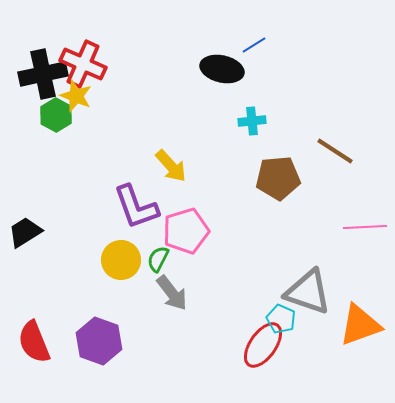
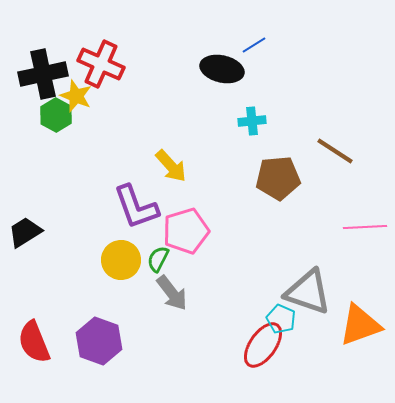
red cross: moved 18 px right
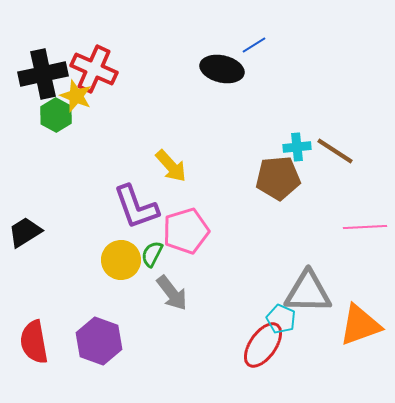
red cross: moved 7 px left, 5 px down
cyan cross: moved 45 px right, 26 px down
green semicircle: moved 6 px left, 5 px up
gray triangle: rotated 18 degrees counterclockwise
red semicircle: rotated 12 degrees clockwise
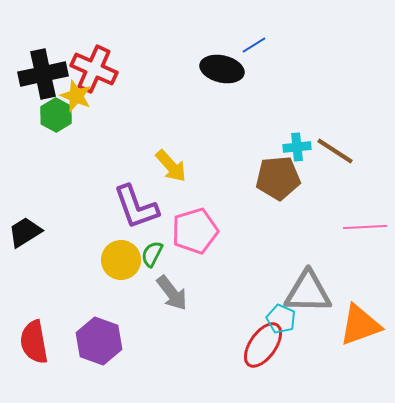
pink pentagon: moved 9 px right
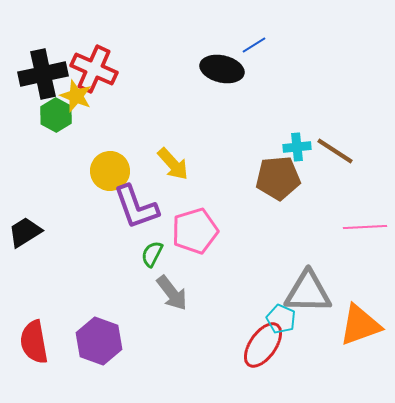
yellow arrow: moved 2 px right, 2 px up
yellow circle: moved 11 px left, 89 px up
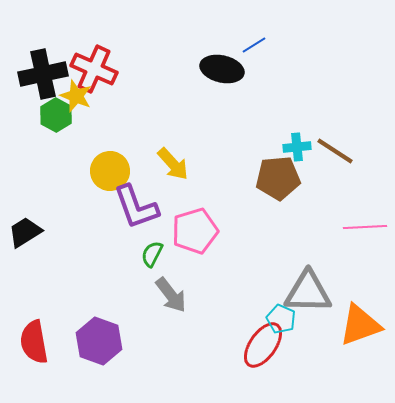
gray arrow: moved 1 px left, 2 px down
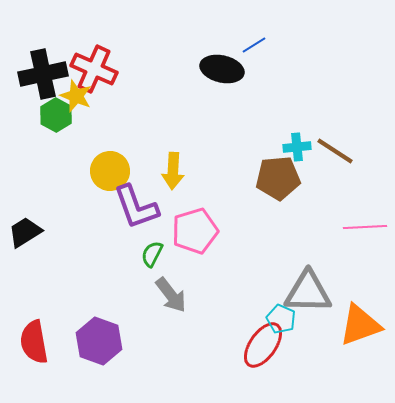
yellow arrow: moved 7 px down; rotated 45 degrees clockwise
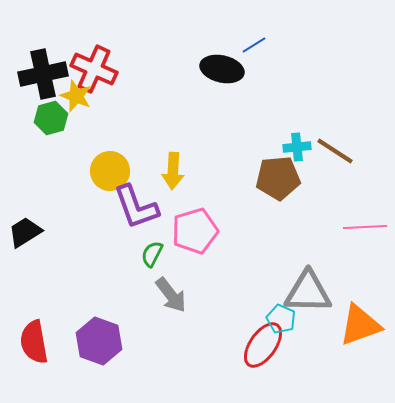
green hexagon: moved 5 px left, 3 px down; rotated 16 degrees clockwise
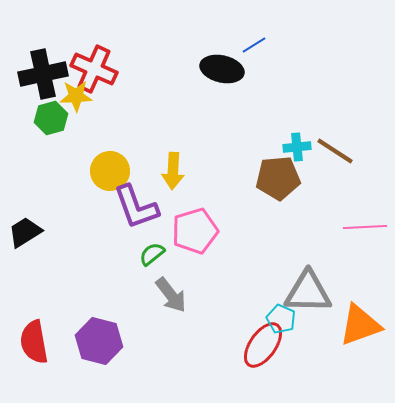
yellow star: rotated 24 degrees counterclockwise
green semicircle: rotated 24 degrees clockwise
purple hexagon: rotated 6 degrees counterclockwise
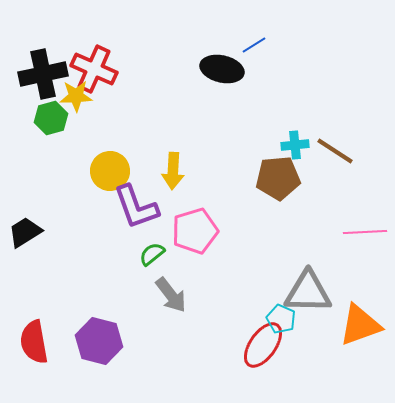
cyan cross: moved 2 px left, 2 px up
pink line: moved 5 px down
